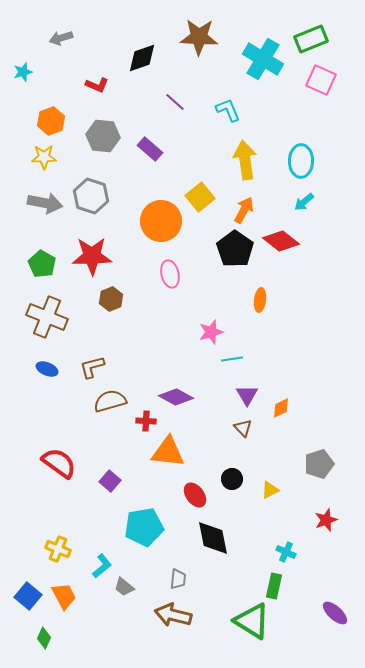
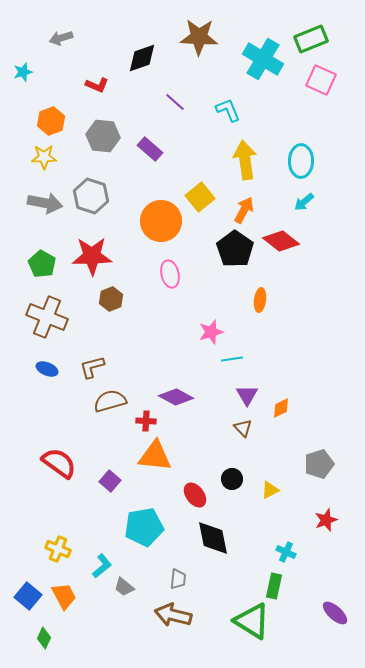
orange triangle at (168, 452): moved 13 px left, 4 px down
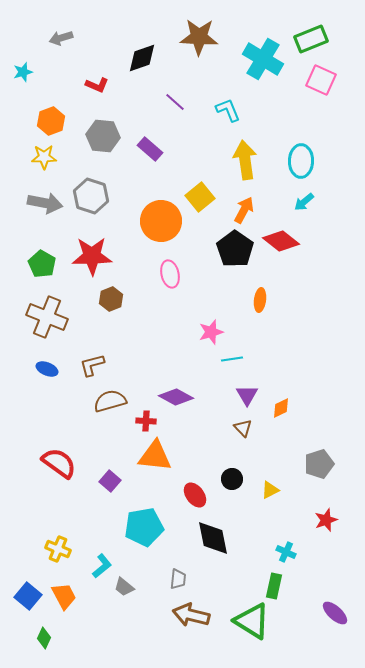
brown L-shape at (92, 367): moved 2 px up
brown arrow at (173, 615): moved 18 px right
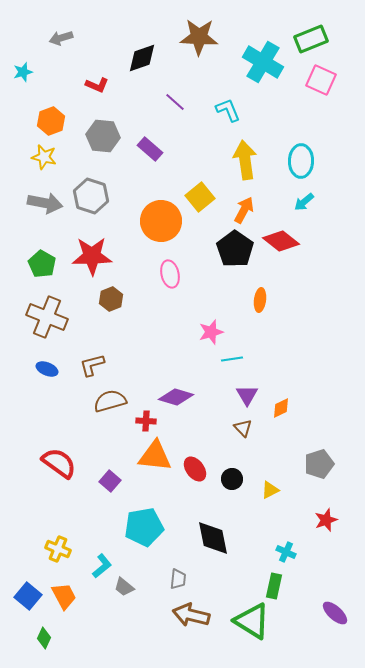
cyan cross at (263, 59): moved 3 px down
yellow star at (44, 157): rotated 15 degrees clockwise
purple diamond at (176, 397): rotated 12 degrees counterclockwise
red ellipse at (195, 495): moved 26 px up
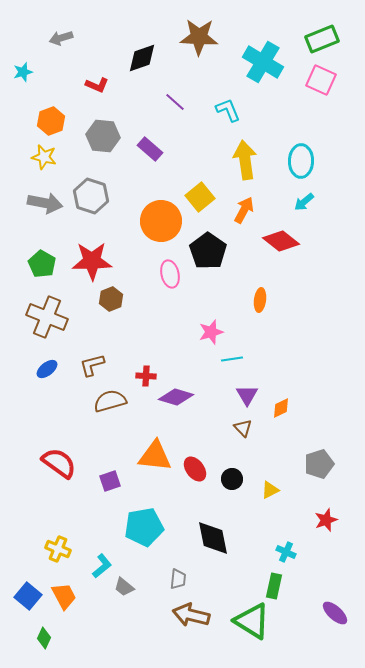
green rectangle at (311, 39): moved 11 px right
black pentagon at (235, 249): moved 27 px left, 2 px down
red star at (92, 256): moved 5 px down
blue ellipse at (47, 369): rotated 60 degrees counterclockwise
red cross at (146, 421): moved 45 px up
purple square at (110, 481): rotated 30 degrees clockwise
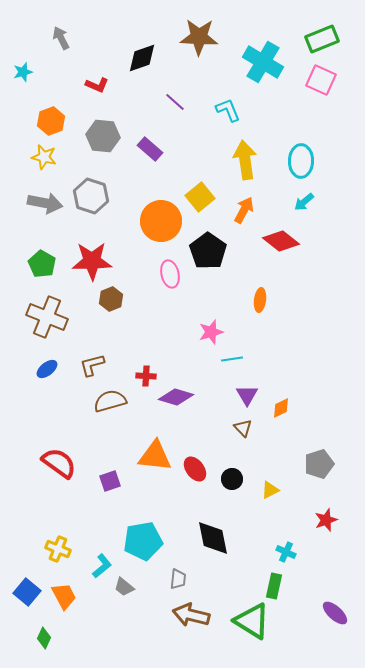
gray arrow at (61, 38): rotated 80 degrees clockwise
cyan pentagon at (144, 527): moved 1 px left, 14 px down
blue square at (28, 596): moved 1 px left, 4 px up
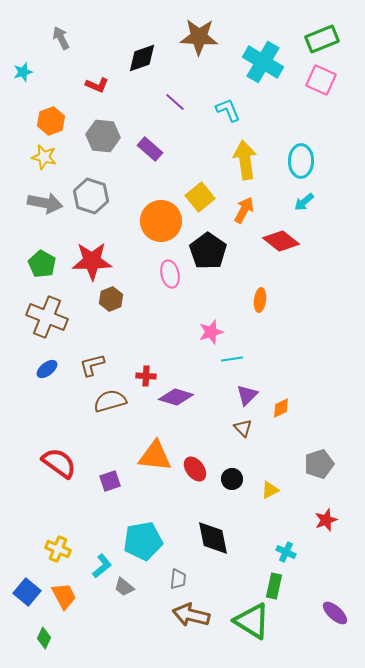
purple triangle at (247, 395): rotated 15 degrees clockwise
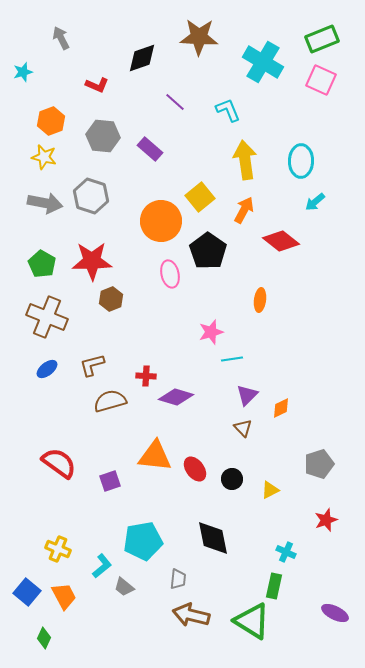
cyan arrow at (304, 202): moved 11 px right
purple ellipse at (335, 613): rotated 16 degrees counterclockwise
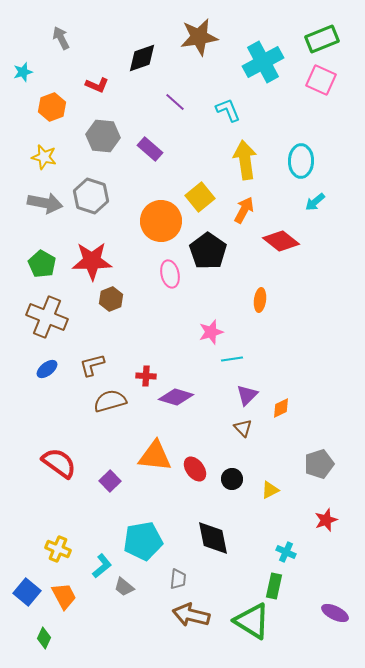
brown star at (199, 37): rotated 12 degrees counterclockwise
cyan cross at (263, 62): rotated 30 degrees clockwise
orange hexagon at (51, 121): moved 1 px right, 14 px up
purple square at (110, 481): rotated 25 degrees counterclockwise
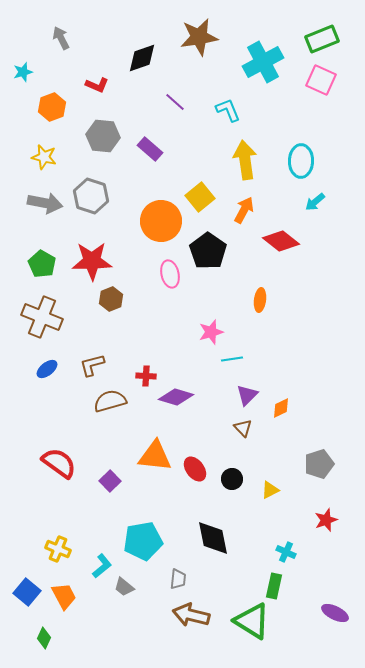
brown cross at (47, 317): moved 5 px left
